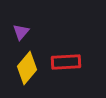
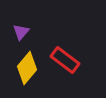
red rectangle: moved 1 px left, 2 px up; rotated 40 degrees clockwise
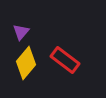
yellow diamond: moved 1 px left, 5 px up
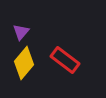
yellow diamond: moved 2 px left
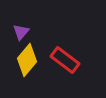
yellow diamond: moved 3 px right, 3 px up
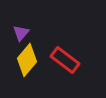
purple triangle: moved 1 px down
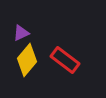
purple triangle: rotated 24 degrees clockwise
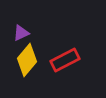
red rectangle: rotated 64 degrees counterclockwise
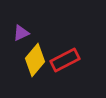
yellow diamond: moved 8 px right
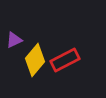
purple triangle: moved 7 px left, 7 px down
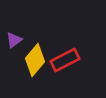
purple triangle: rotated 12 degrees counterclockwise
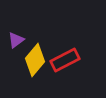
purple triangle: moved 2 px right
